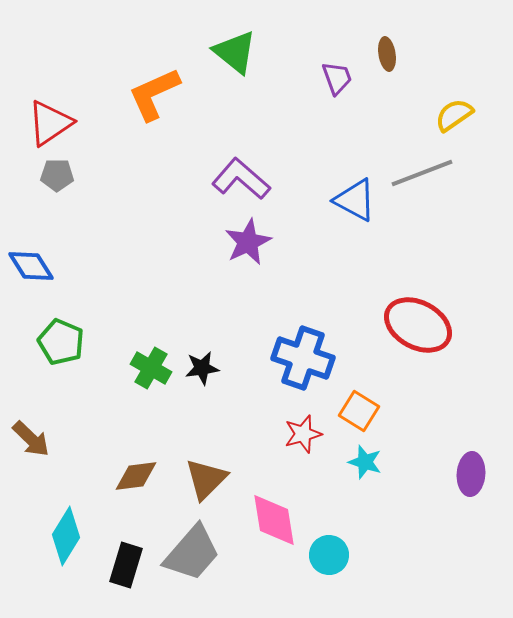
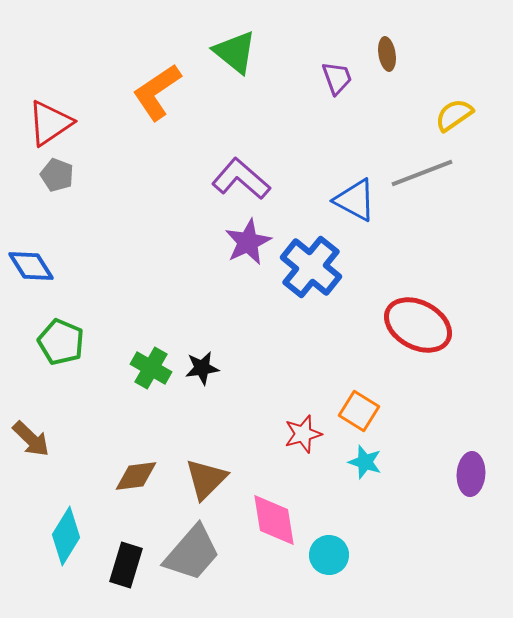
orange L-shape: moved 3 px right, 2 px up; rotated 10 degrees counterclockwise
gray pentagon: rotated 20 degrees clockwise
blue cross: moved 8 px right, 91 px up; rotated 20 degrees clockwise
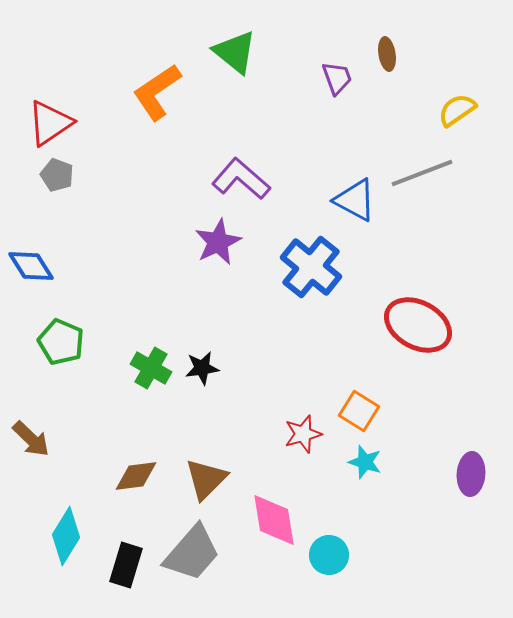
yellow semicircle: moved 3 px right, 5 px up
purple star: moved 30 px left
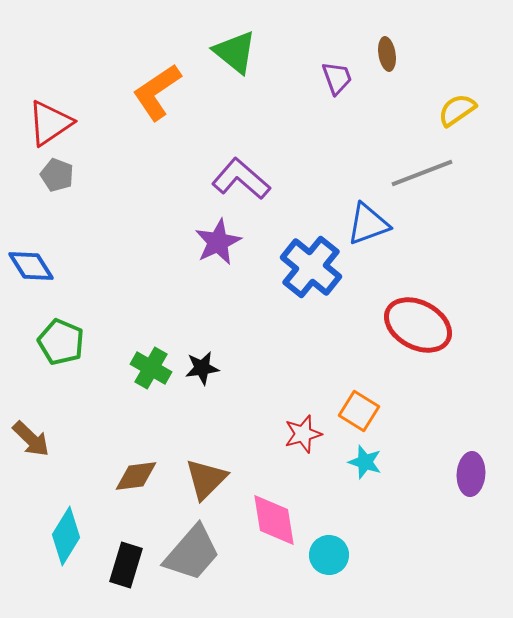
blue triangle: moved 13 px right, 24 px down; rotated 48 degrees counterclockwise
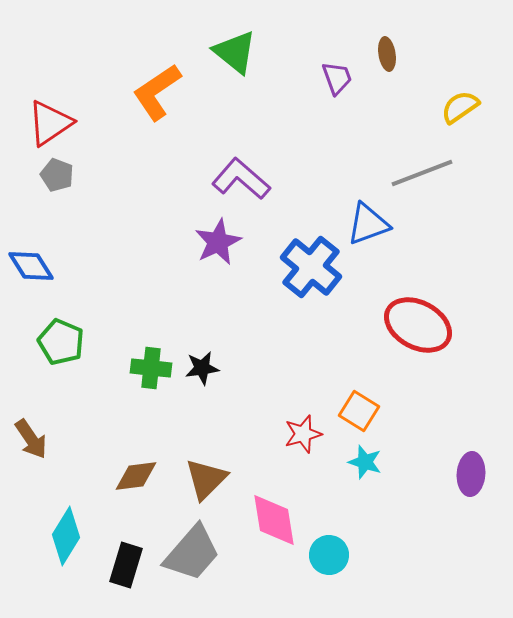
yellow semicircle: moved 3 px right, 3 px up
green cross: rotated 24 degrees counterclockwise
brown arrow: rotated 12 degrees clockwise
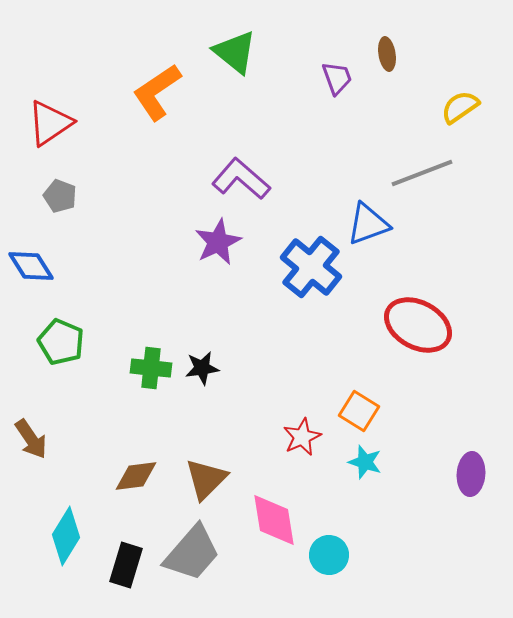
gray pentagon: moved 3 px right, 21 px down
red star: moved 1 px left, 3 px down; rotated 9 degrees counterclockwise
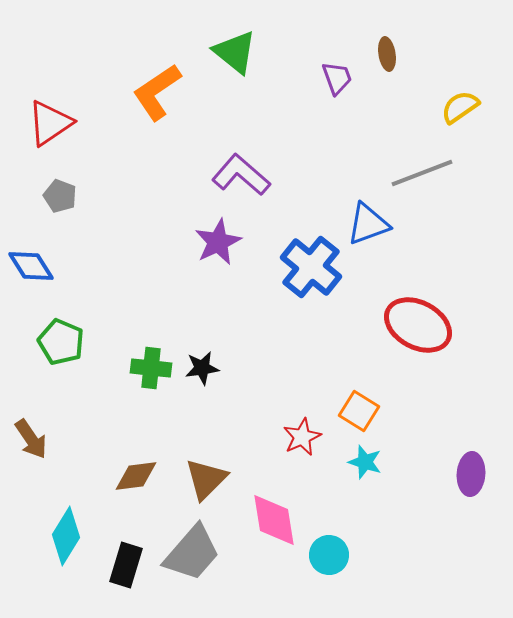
purple L-shape: moved 4 px up
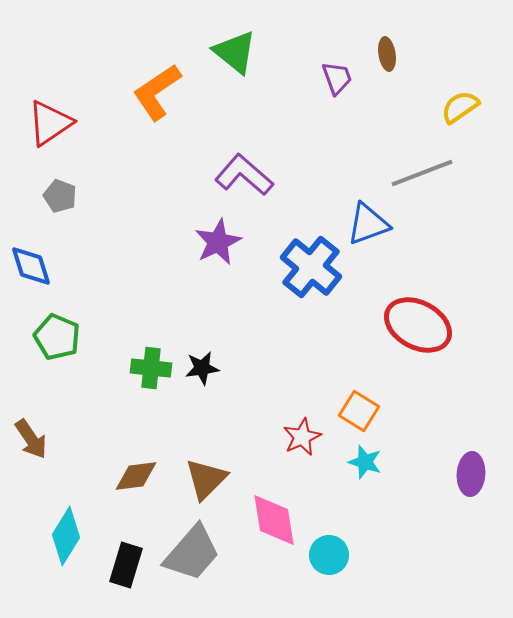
purple L-shape: moved 3 px right
blue diamond: rotated 15 degrees clockwise
green pentagon: moved 4 px left, 5 px up
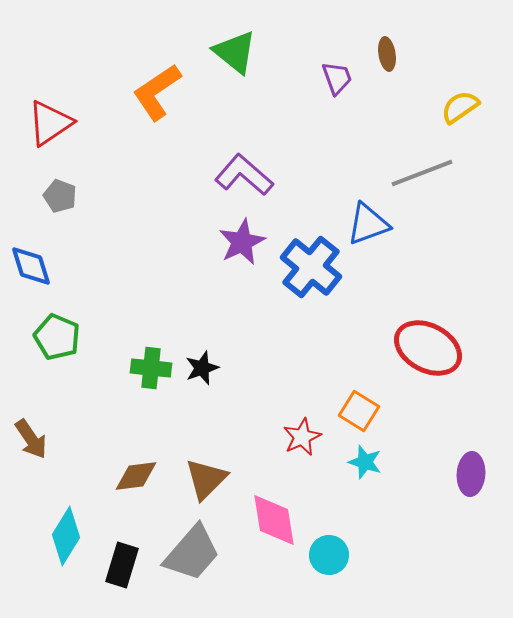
purple star: moved 24 px right
red ellipse: moved 10 px right, 23 px down
black star: rotated 12 degrees counterclockwise
black rectangle: moved 4 px left
